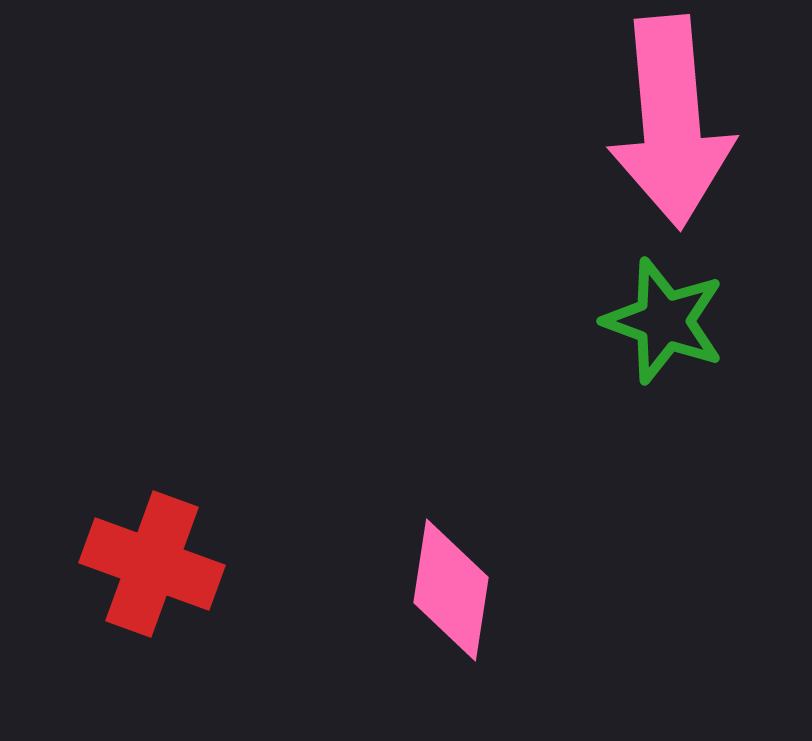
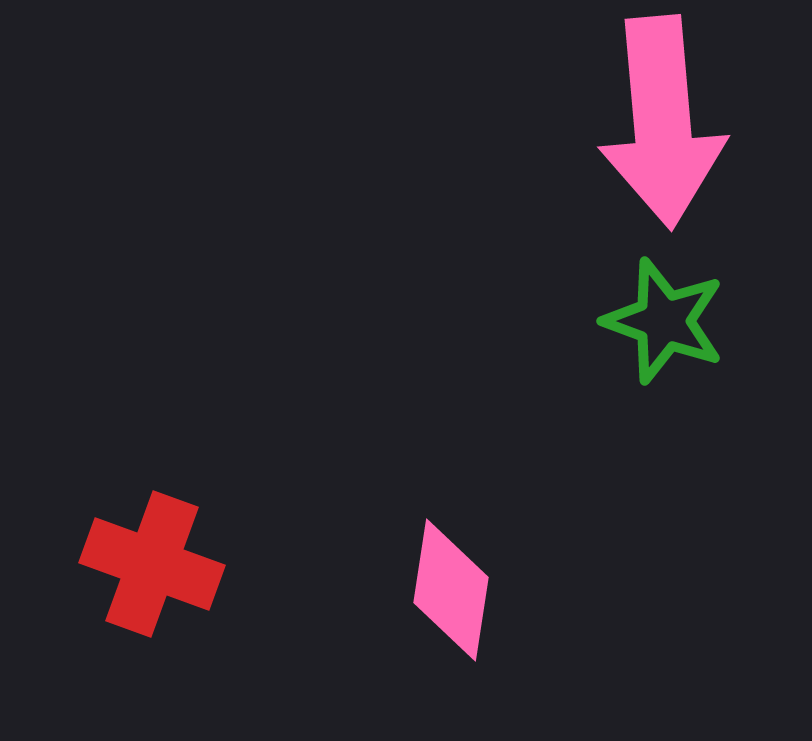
pink arrow: moved 9 px left
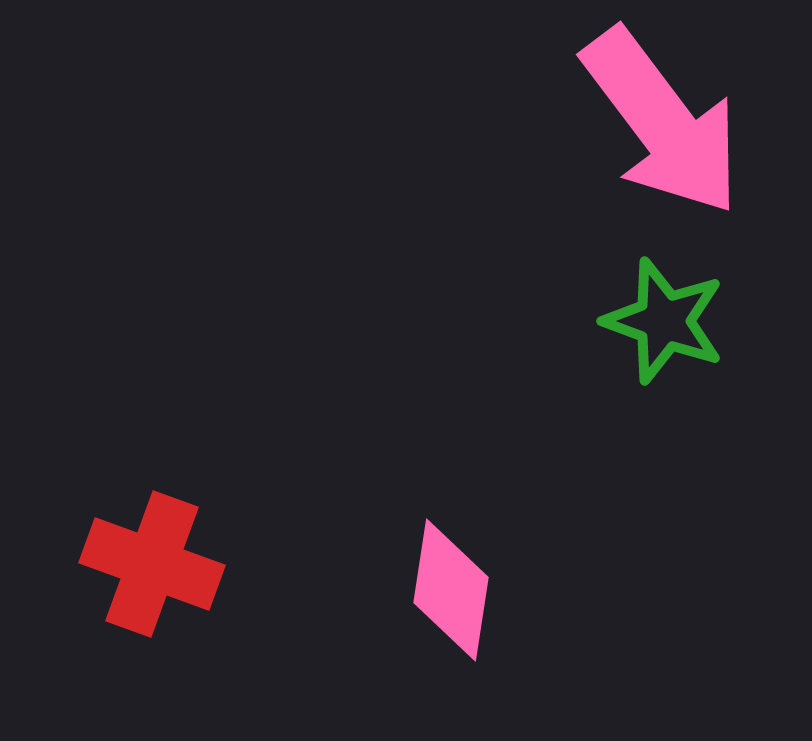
pink arrow: rotated 32 degrees counterclockwise
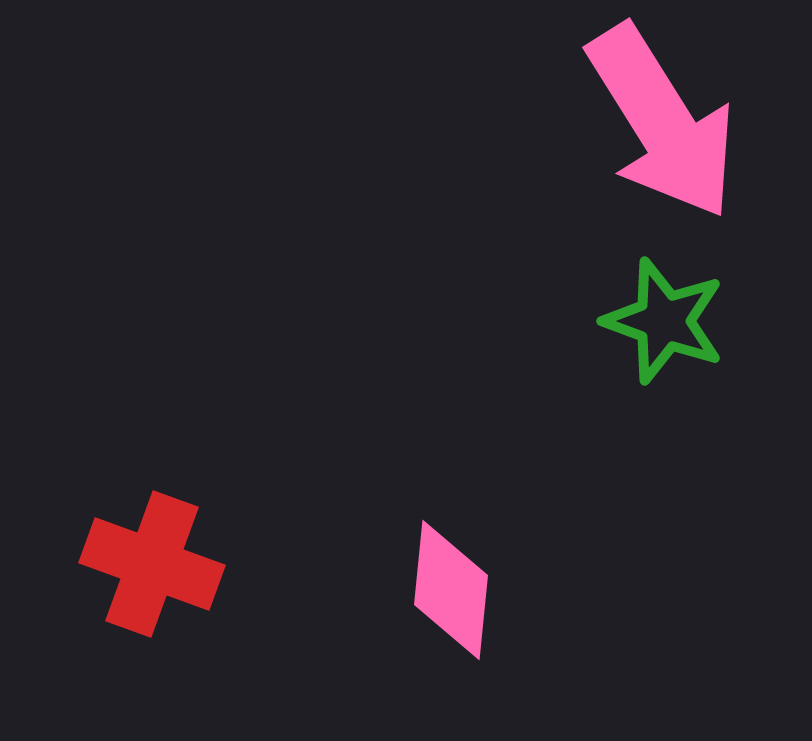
pink arrow: rotated 5 degrees clockwise
pink diamond: rotated 3 degrees counterclockwise
